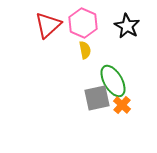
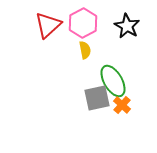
pink hexagon: rotated 8 degrees clockwise
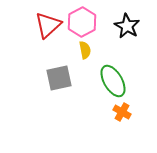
pink hexagon: moved 1 px left, 1 px up
gray square: moved 38 px left, 20 px up
orange cross: moved 7 px down; rotated 12 degrees counterclockwise
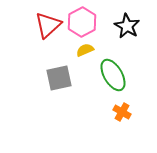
yellow semicircle: rotated 102 degrees counterclockwise
green ellipse: moved 6 px up
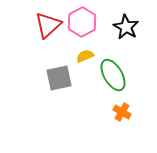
black star: moved 1 px left, 1 px down
yellow semicircle: moved 6 px down
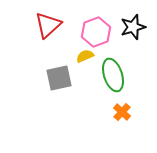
pink hexagon: moved 14 px right, 10 px down; rotated 8 degrees clockwise
black star: moved 7 px right; rotated 25 degrees clockwise
green ellipse: rotated 12 degrees clockwise
orange cross: rotated 12 degrees clockwise
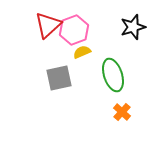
pink hexagon: moved 22 px left, 2 px up
yellow semicircle: moved 3 px left, 4 px up
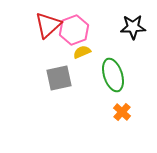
black star: rotated 15 degrees clockwise
